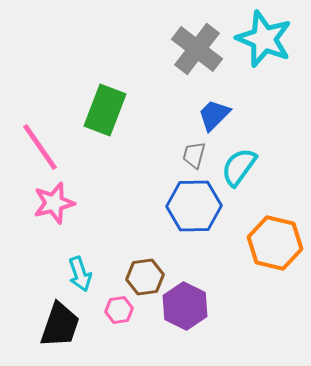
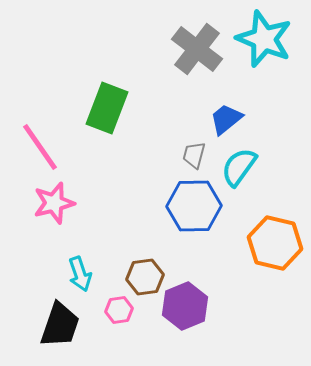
green rectangle: moved 2 px right, 2 px up
blue trapezoid: moved 12 px right, 4 px down; rotated 6 degrees clockwise
purple hexagon: rotated 12 degrees clockwise
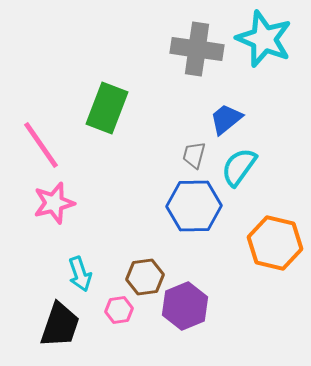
gray cross: rotated 30 degrees counterclockwise
pink line: moved 1 px right, 2 px up
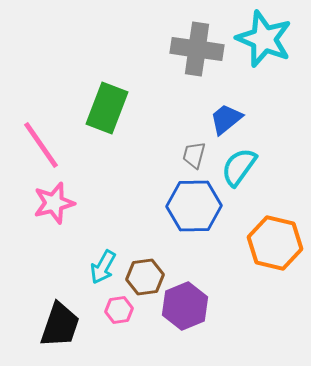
cyan arrow: moved 23 px right, 7 px up; rotated 48 degrees clockwise
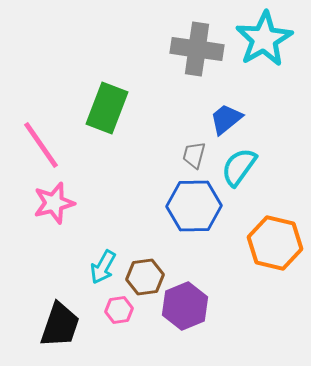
cyan star: rotated 20 degrees clockwise
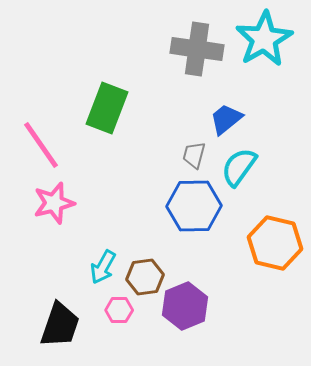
pink hexagon: rotated 8 degrees clockwise
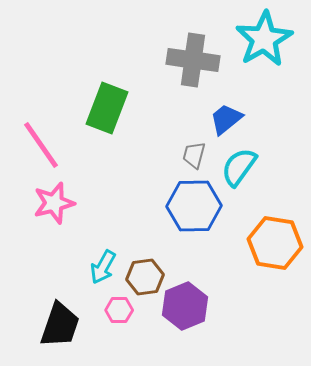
gray cross: moved 4 px left, 11 px down
orange hexagon: rotated 4 degrees counterclockwise
